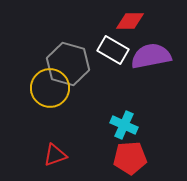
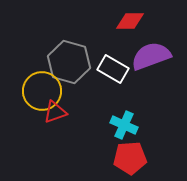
white rectangle: moved 19 px down
purple semicircle: rotated 9 degrees counterclockwise
gray hexagon: moved 1 px right, 2 px up
yellow circle: moved 8 px left, 3 px down
red triangle: moved 43 px up
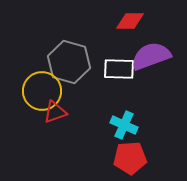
white rectangle: moved 6 px right; rotated 28 degrees counterclockwise
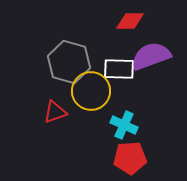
yellow circle: moved 49 px right
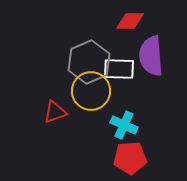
purple semicircle: rotated 75 degrees counterclockwise
gray hexagon: moved 20 px right; rotated 21 degrees clockwise
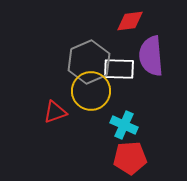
red diamond: rotated 8 degrees counterclockwise
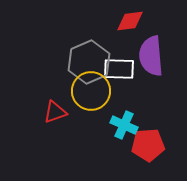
red pentagon: moved 18 px right, 13 px up
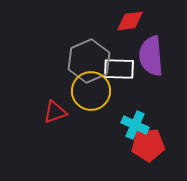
gray hexagon: moved 1 px up
cyan cross: moved 11 px right
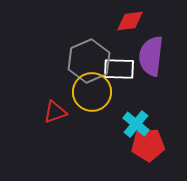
purple semicircle: rotated 12 degrees clockwise
yellow circle: moved 1 px right, 1 px down
cyan cross: moved 1 px right, 1 px up; rotated 16 degrees clockwise
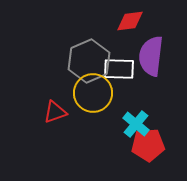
yellow circle: moved 1 px right, 1 px down
